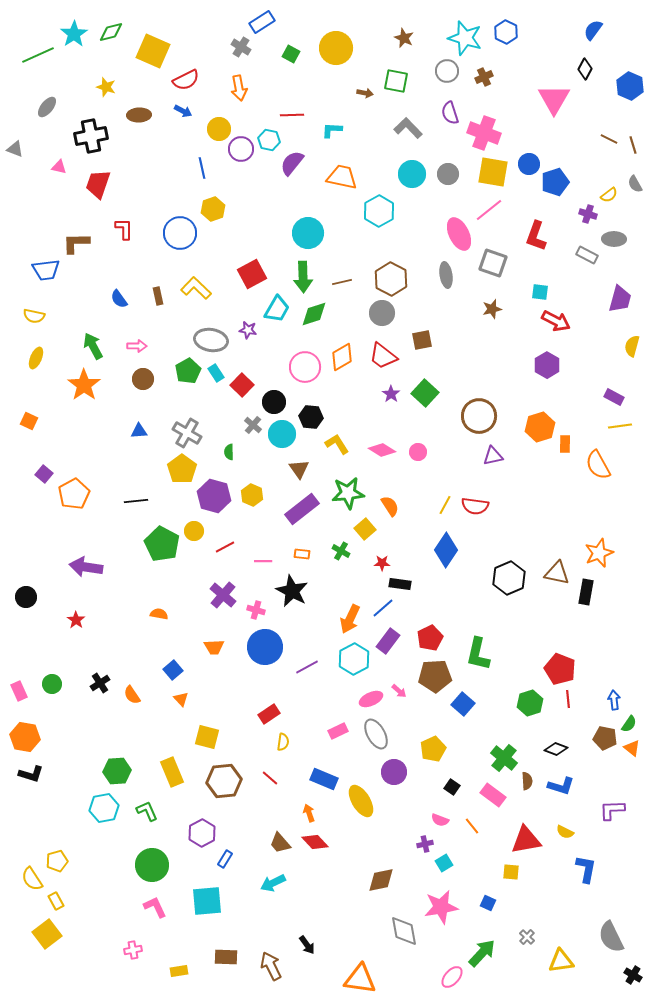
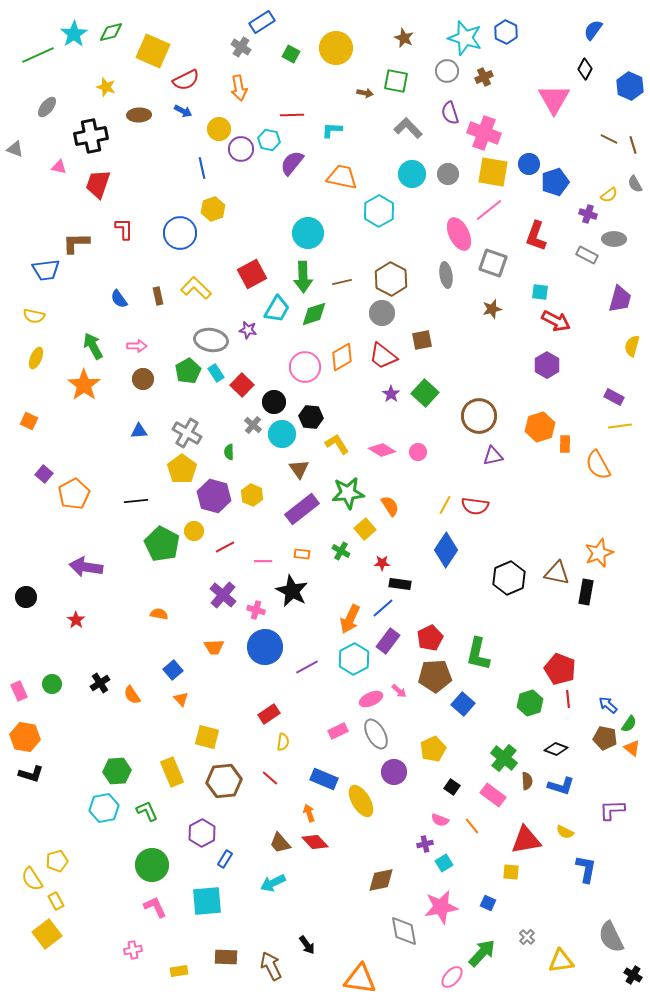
blue arrow at (614, 700): moved 6 px left, 5 px down; rotated 42 degrees counterclockwise
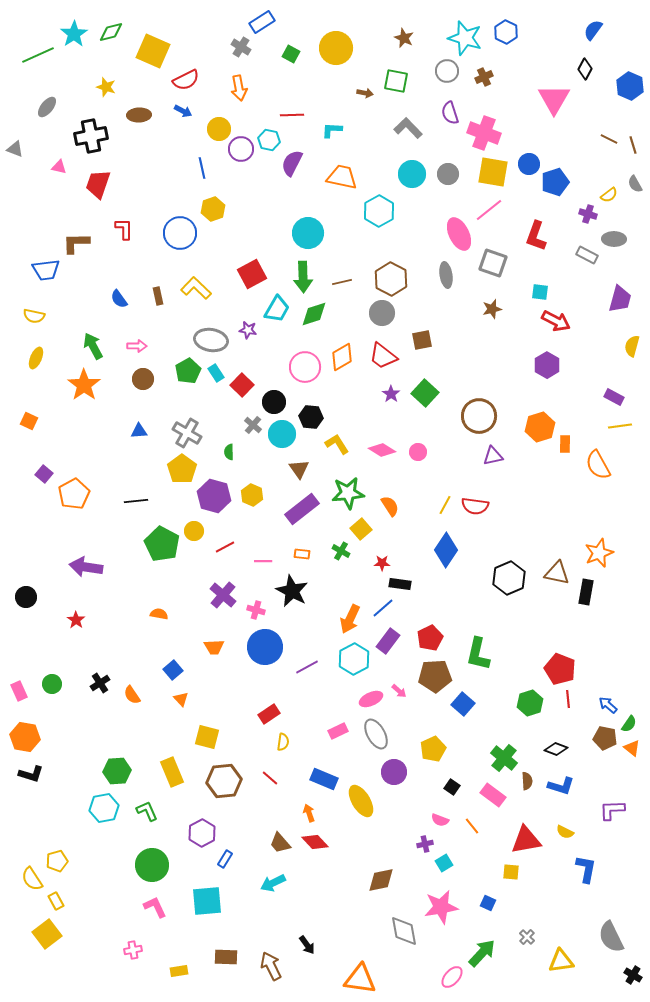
purple semicircle at (292, 163): rotated 12 degrees counterclockwise
yellow square at (365, 529): moved 4 px left
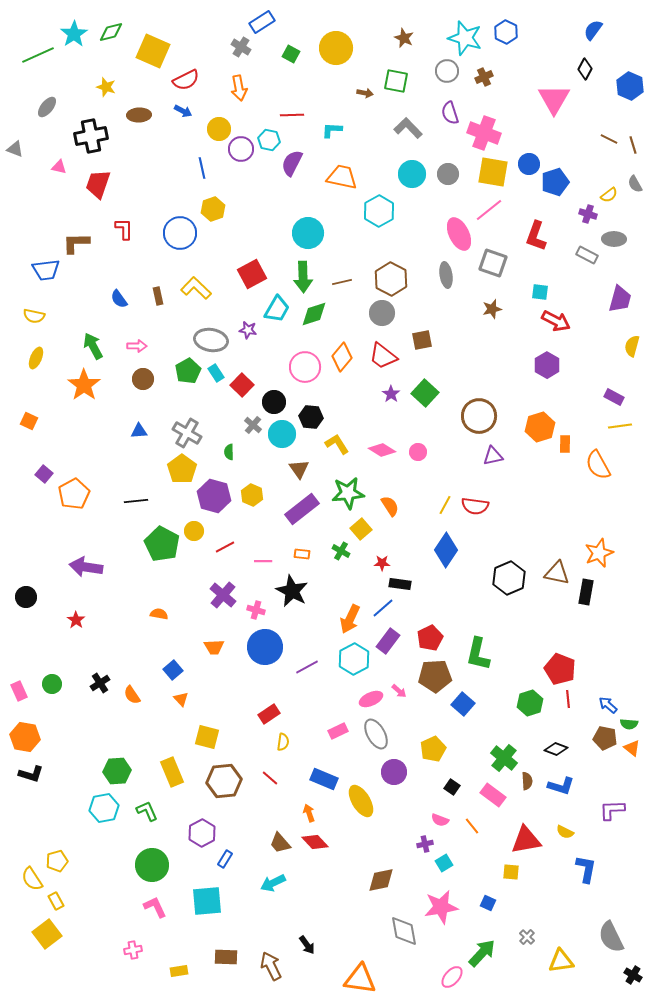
orange diamond at (342, 357): rotated 20 degrees counterclockwise
green semicircle at (629, 724): rotated 60 degrees clockwise
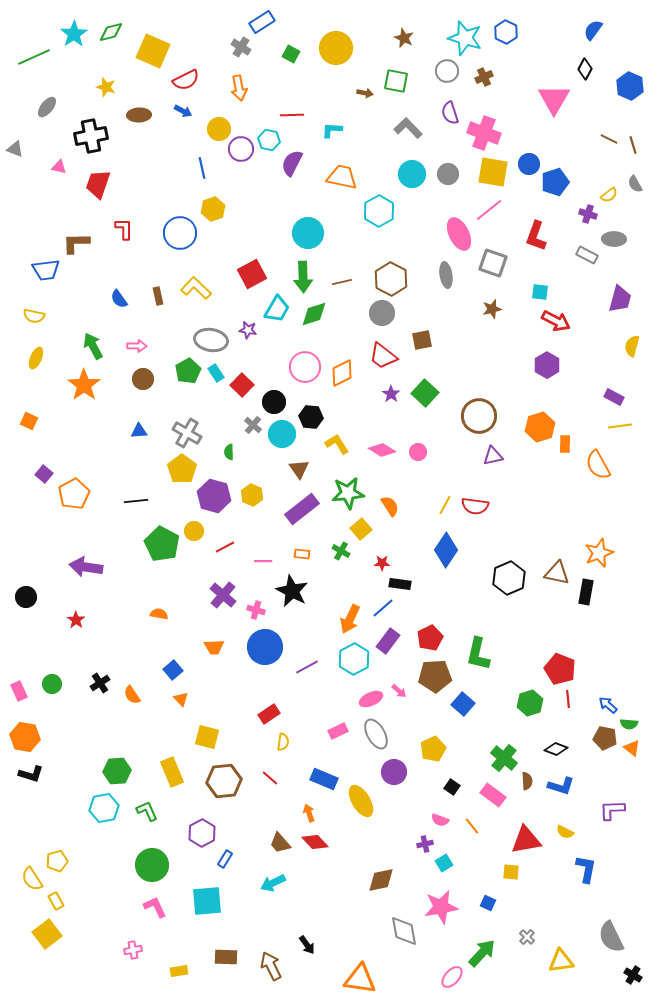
green line at (38, 55): moved 4 px left, 2 px down
orange diamond at (342, 357): moved 16 px down; rotated 24 degrees clockwise
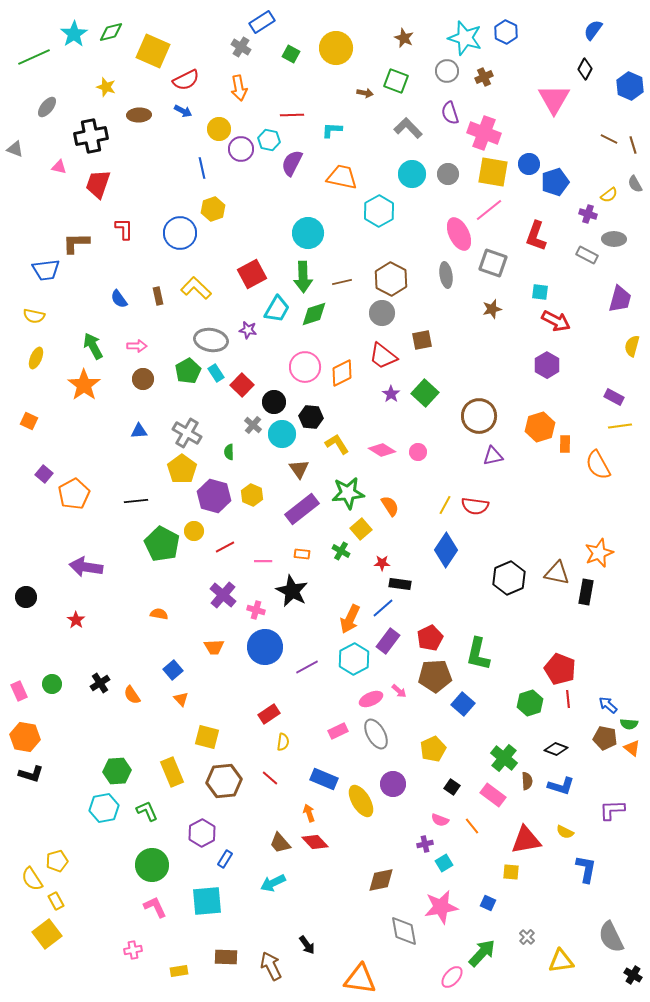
green square at (396, 81): rotated 10 degrees clockwise
purple circle at (394, 772): moved 1 px left, 12 px down
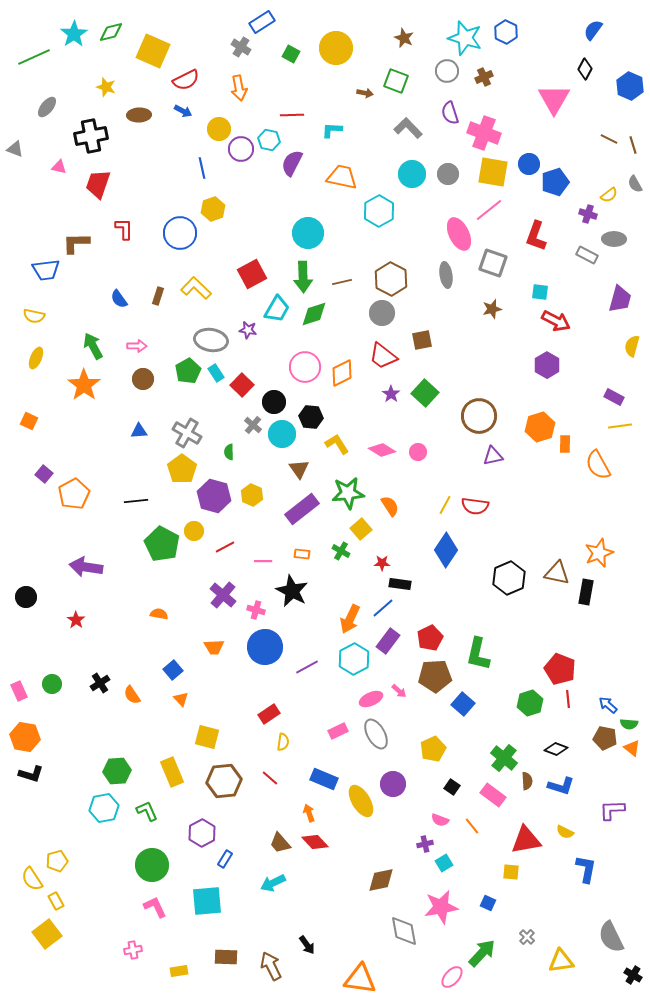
brown rectangle at (158, 296): rotated 30 degrees clockwise
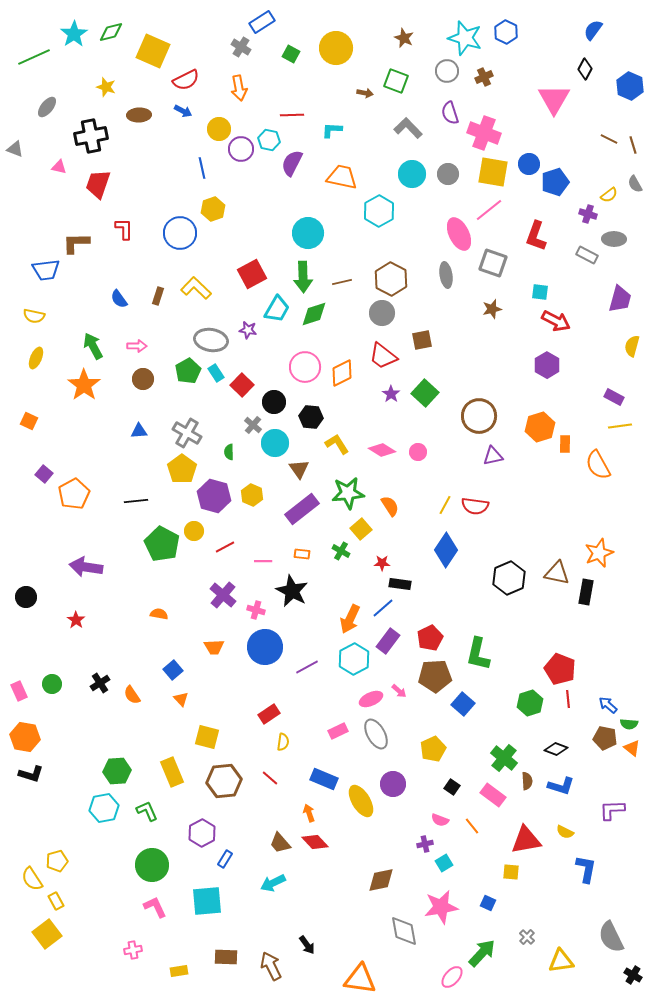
cyan circle at (282, 434): moved 7 px left, 9 px down
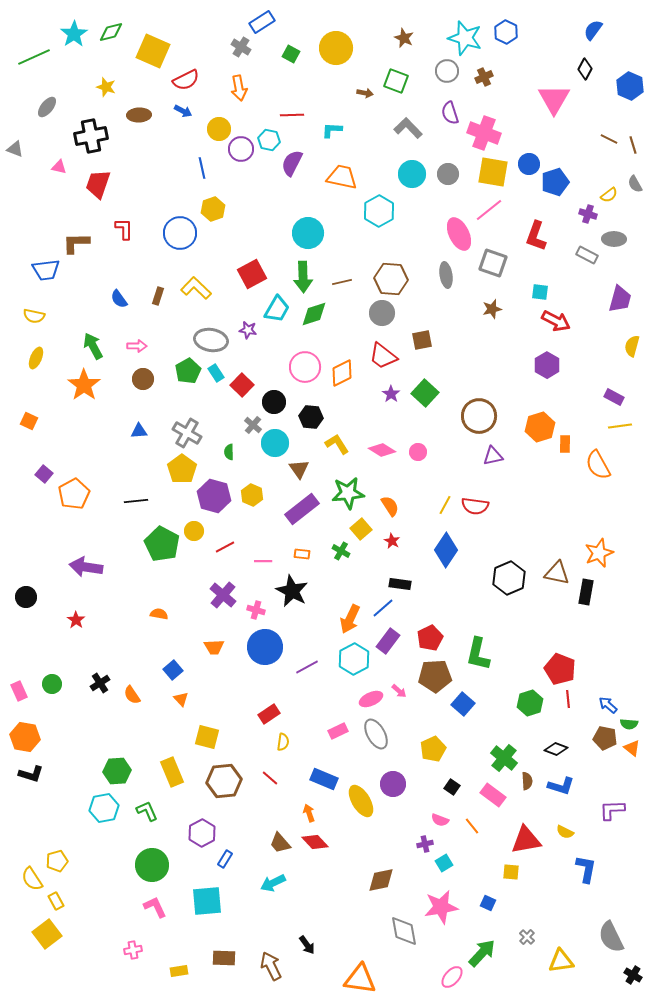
brown hexagon at (391, 279): rotated 24 degrees counterclockwise
red star at (382, 563): moved 10 px right, 22 px up; rotated 28 degrees clockwise
brown rectangle at (226, 957): moved 2 px left, 1 px down
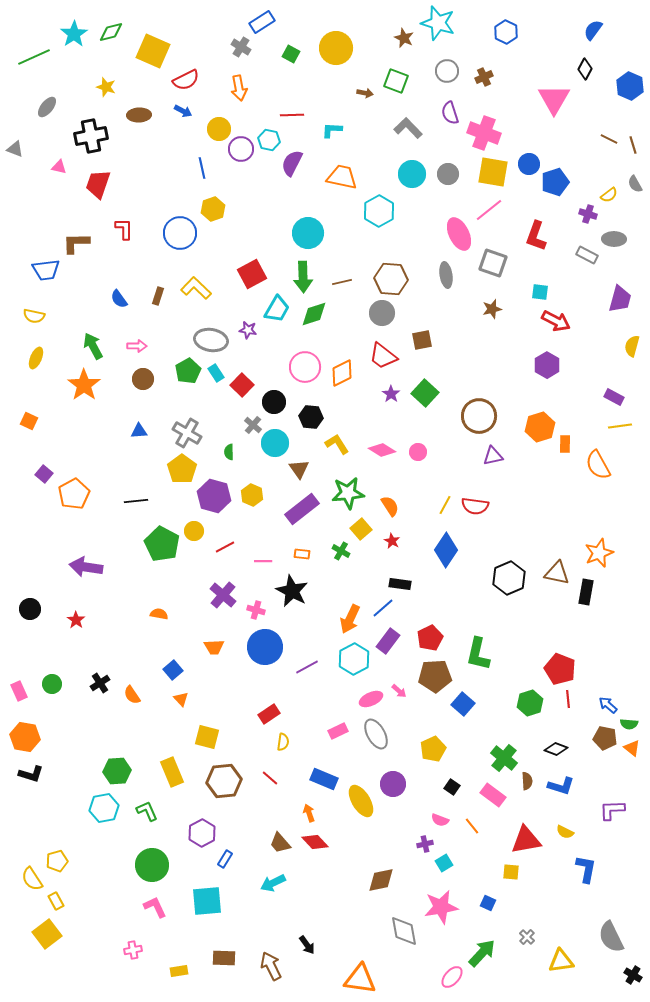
cyan star at (465, 38): moved 27 px left, 15 px up
black circle at (26, 597): moved 4 px right, 12 px down
